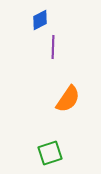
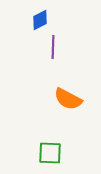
orange semicircle: rotated 84 degrees clockwise
green square: rotated 20 degrees clockwise
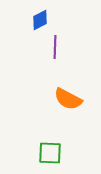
purple line: moved 2 px right
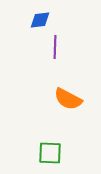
blue diamond: rotated 20 degrees clockwise
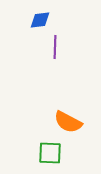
orange semicircle: moved 23 px down
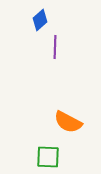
blue diamond: rotated 35 degrees counterclockwise
green square: moved 2 px left, 4 px down
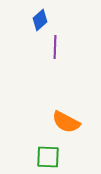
orange semicircle: moved 2 px left
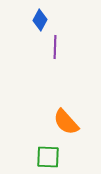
blue diamond: rotated 20 degrees counterclockwise
orange semicircle: rotated 20 degrees clockwise
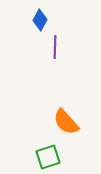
green square: rotated 20 degrees counterclockwise
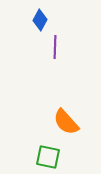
green square: rotated 30 degrees clockwise
